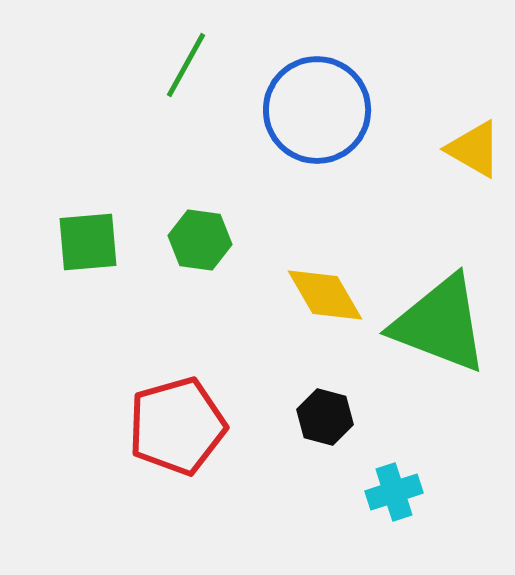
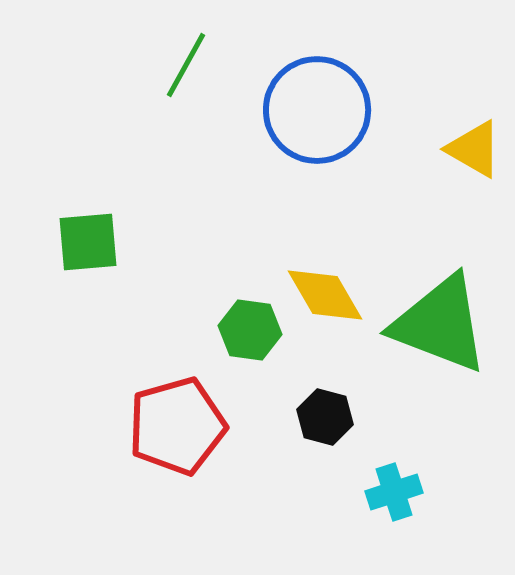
green hexagon: moved 50 px right, 90 px down
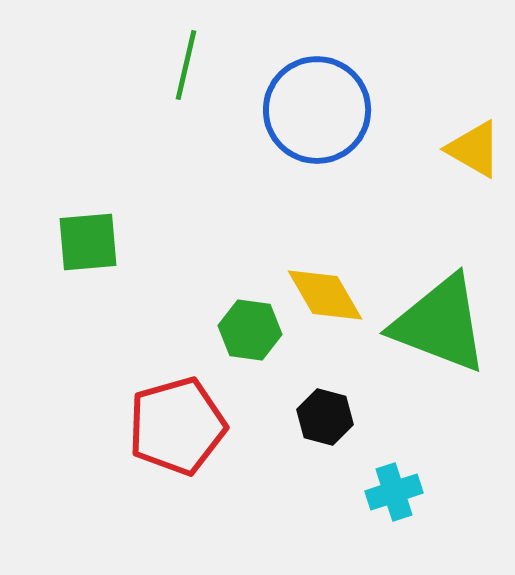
green line: rotated 16 degrees counterclockwise
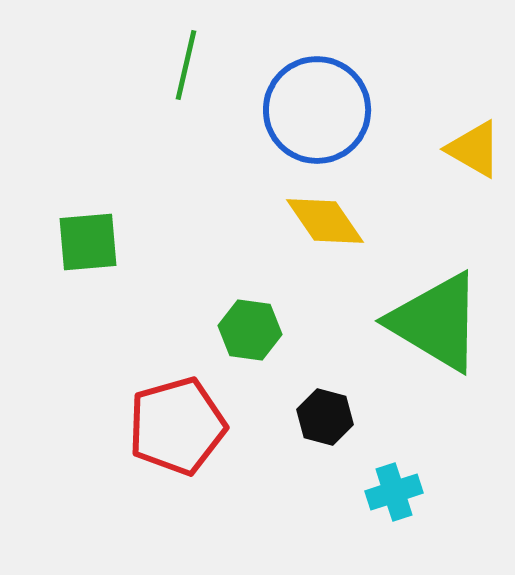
yellow diamond: moved 74 px up; rotated 4 degrees counterclockwise
green triangle: moved 4 px left, 2 px up; rotated 10 degrees clockwise
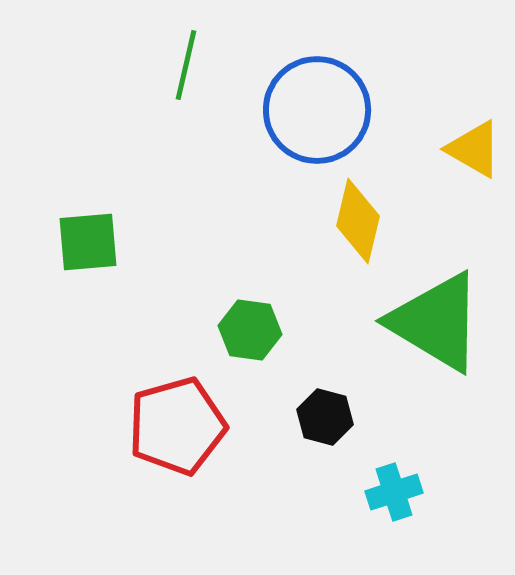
yellow diamond: moved 33 px right; rotated 48 degrees clockwise
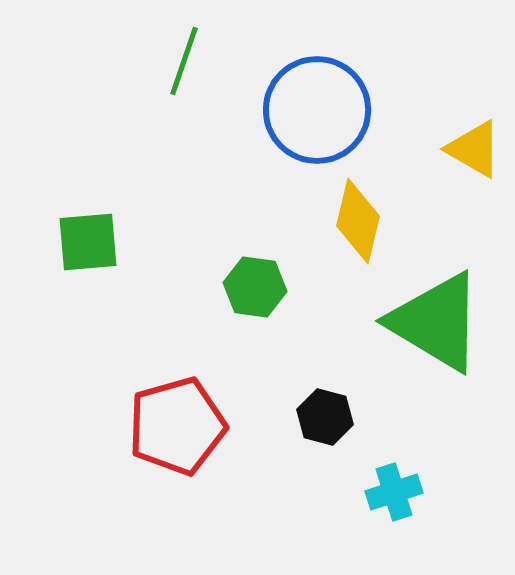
green line: moved 2 px left, 4 px up; rotated 6 degrees clockwise
green hexagon: moved 5 px right, 43 px up
